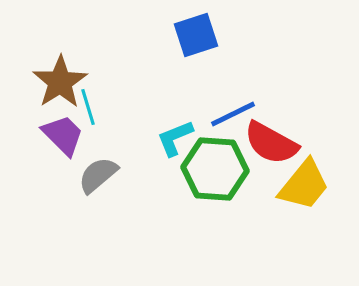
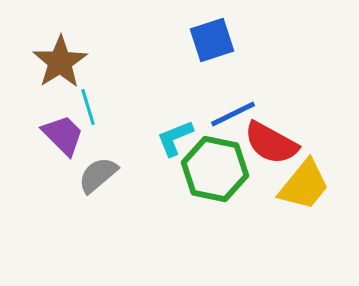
blue square: moved 16 px right, 5 px down
brown star: moved 20 px up
green hexagon: rotated 8 degrees clockwise
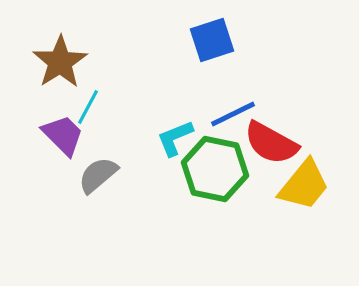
cyan line: rotated 45 degrees clockwise
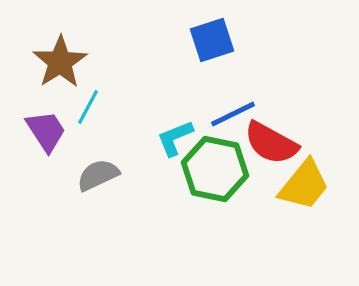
purple trapezoid: moved 17 px left, 4 px up; rotated 12 degrees clockwise
gray semicircle: rotated 15 degrees clockwise
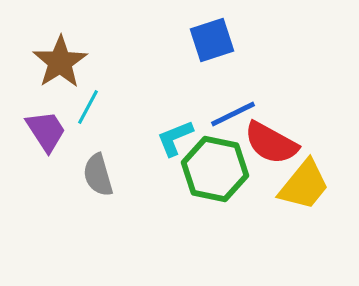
gray semicircle: rotated 81 degrees counterclockwise
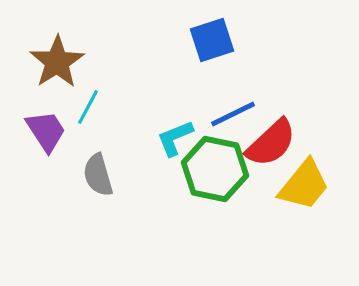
brown star: moved 3 px left
red semicircle: rotated 72 degrees counterclockwise
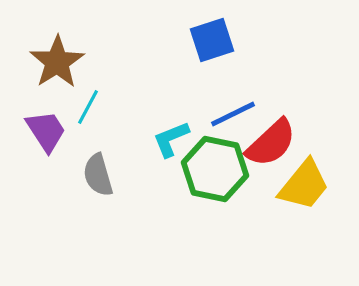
cyan L-shape: moved 4 px left, 1 px down
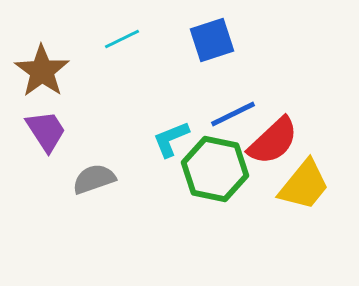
brown star: moved 15 px left, 9 px down; rotated 4 degrees counterclockwise
cyan line: moved 34 px right, 68 px up; rotated 36 degrees clockwise
red semicircle: moved 2 px right, 2 px up
gray semicircle: moved 4 px left, 4 px down; rotated 87 degrees clockwise
